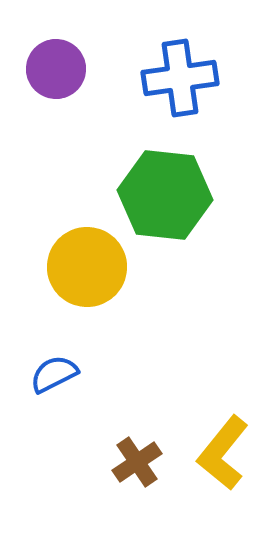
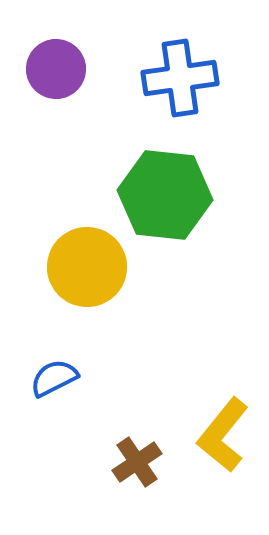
blue semicircle: moved 4 px down
yellow L-shape: moved 18 px up
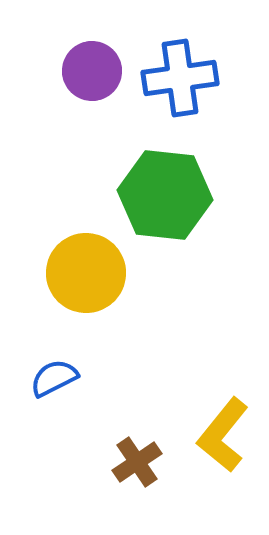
purple circle: moved 36 px right, 2 px down
yellow circle: moved 1 px left, 6 px down
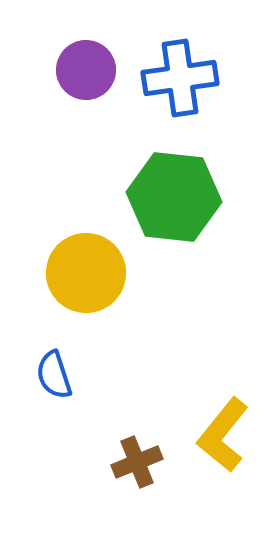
purple circle: moved 6 px left, 1 px up
green hexagon: moved 9 px right, 2 px down
blue semicircle: moved 3 px up; rotated 81 degrees counterclockwise
brown cross: rotated 12 degrees clockwise
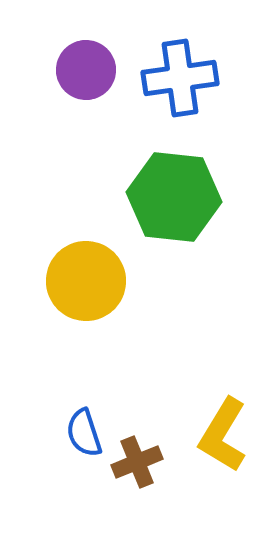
yellow circle: moved 8 px down
blue semicircle: moved 30 px right, 58 px down
yellow L-shape: rotated 8 degrees counterclockwise
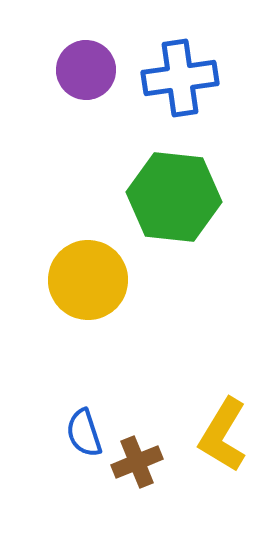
yellow circle: moved 2 px right, 1 px up
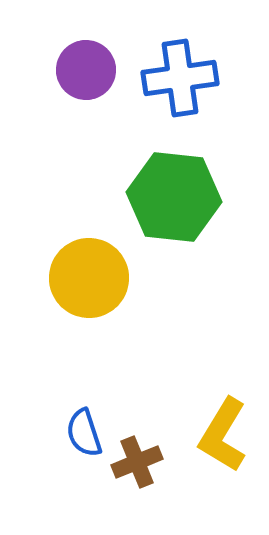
yellow circle: moved 1 px right, 2 px up
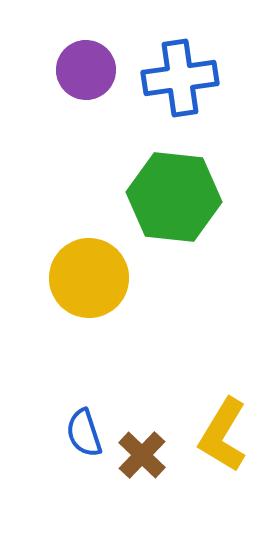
brown cross: moved 5 px right, 7 px up; rotated 24 degrees counterclockwise
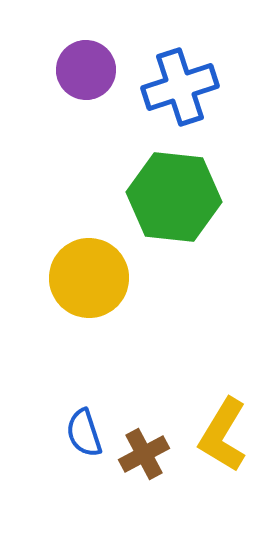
blue cross: moved 9 px down; rotated 10 degrees counterclockwise
brown cross: moved 2 px right, 1 px up; rotated 18 degrees clockwise
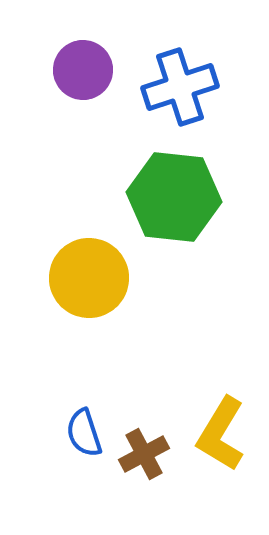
purple circle: moved 3 px left
yellow L-shape: moved 2 px left, 1 px up
